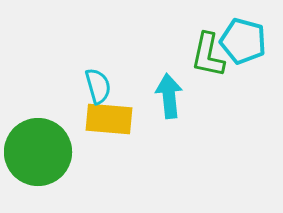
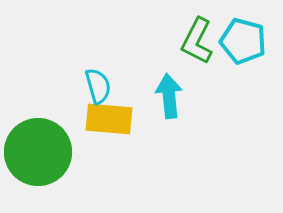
green L-shape: moved 11 px left, 14 px up; rotated 15 degrees clockwise
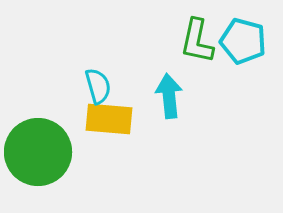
green L-shape: rotated 15 degrees counterclockwise
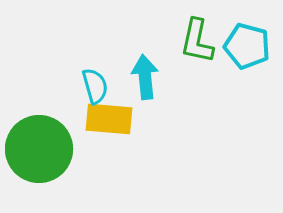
cyan pentagon: moved 4 px right, 5 px down
cyan semicircle: moved 3 px left
cyan arrow: moved 24 px left, 19 px up
green circle: moved 1 px right, 3 px up
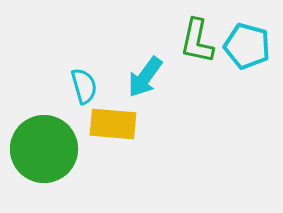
cyan arrow: rotated 138 degrees counterclockwise
cyan semicircle: moved 11 px left
yellow rectangle: moved 4 px right, 5 px down
green circle: moved 5 px right
